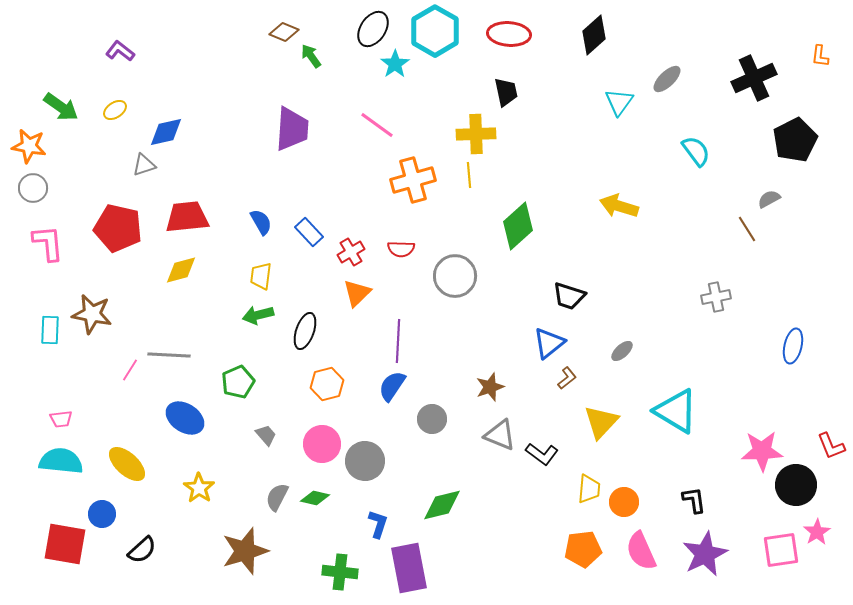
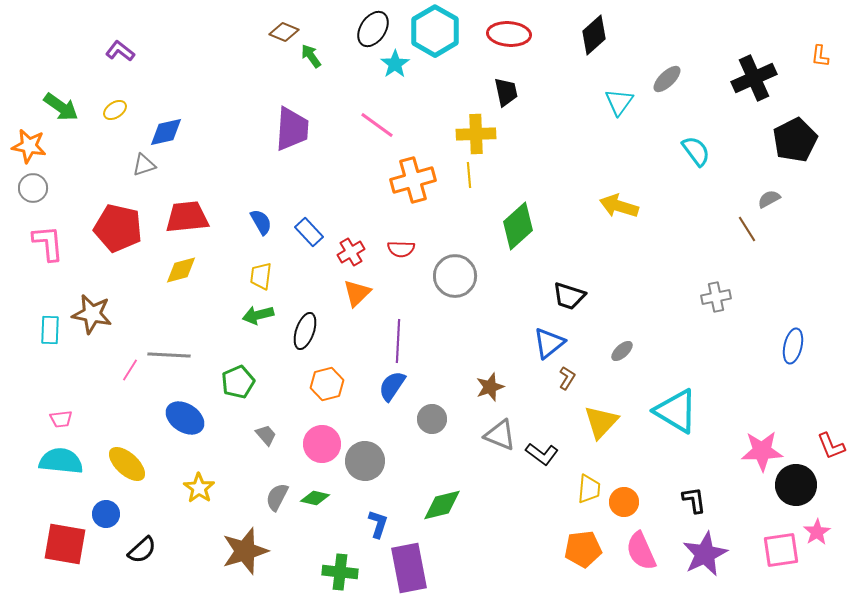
brown L-shape at (567, 378): rotated 20 degrees counterclockwise
blue circle at (102, 514): moved 4 px right
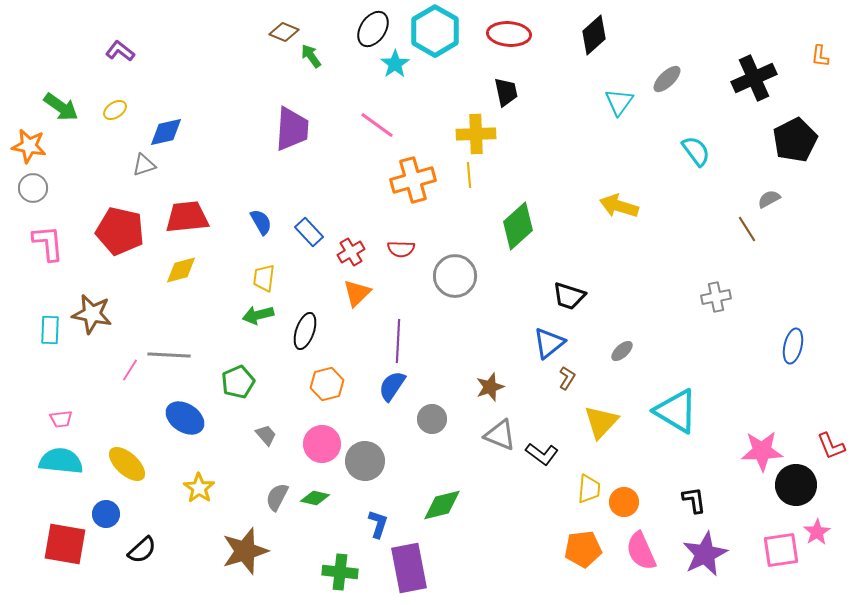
red pentagon at (118, 228): moved 2 px right, 3 px down
yellow trapezoid at (261, 276): moved 3 px right, 2 px down
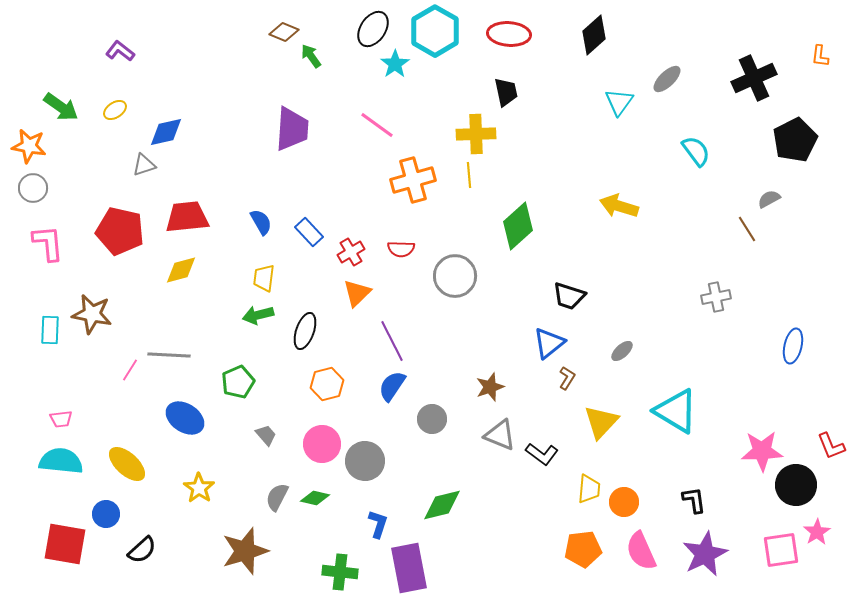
purple line at (398, 341): moved 6 px left; rotated 30 degrees counterclockwise
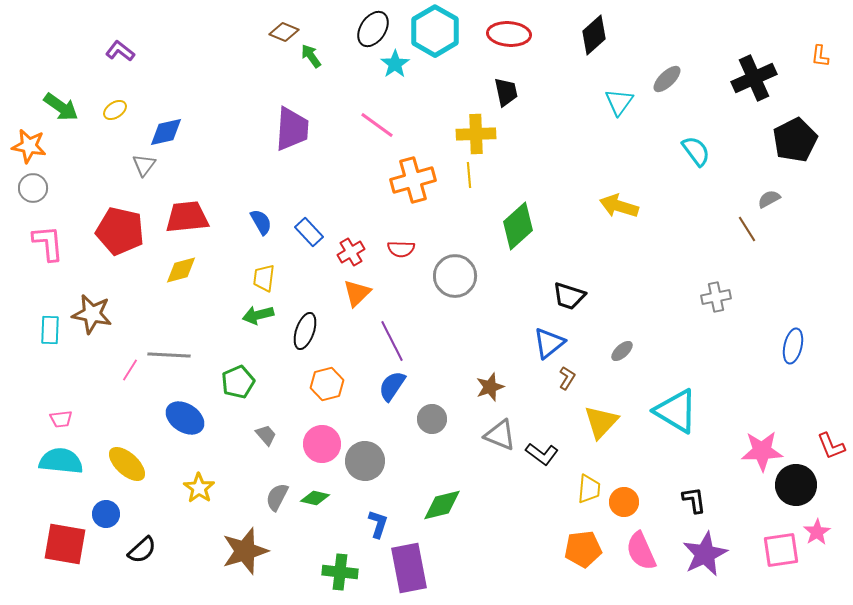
gray triangle at (144, 165): rotated 35 degrees counterclockwise
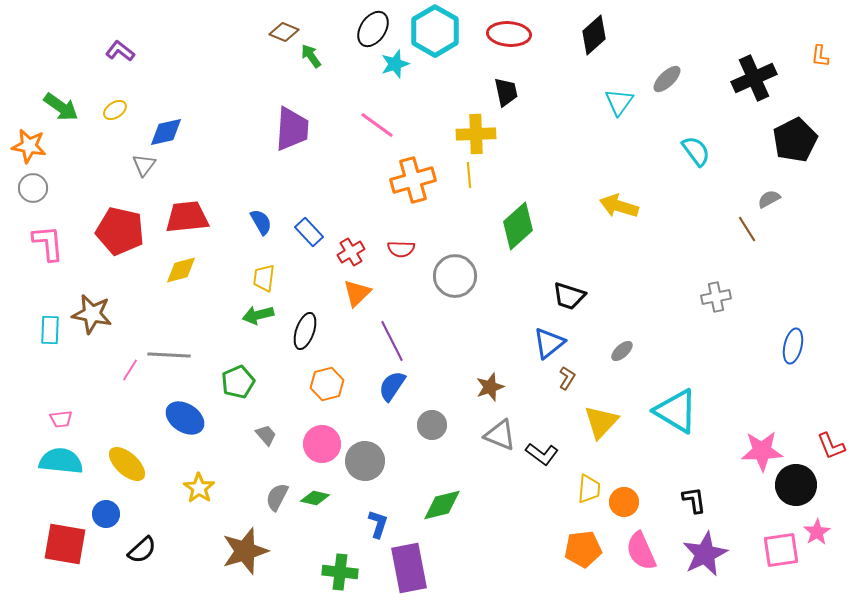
cyan star at (395, 64): rotated 16 degrees clockwise
gray circle at (432, 419): moved 6 px down
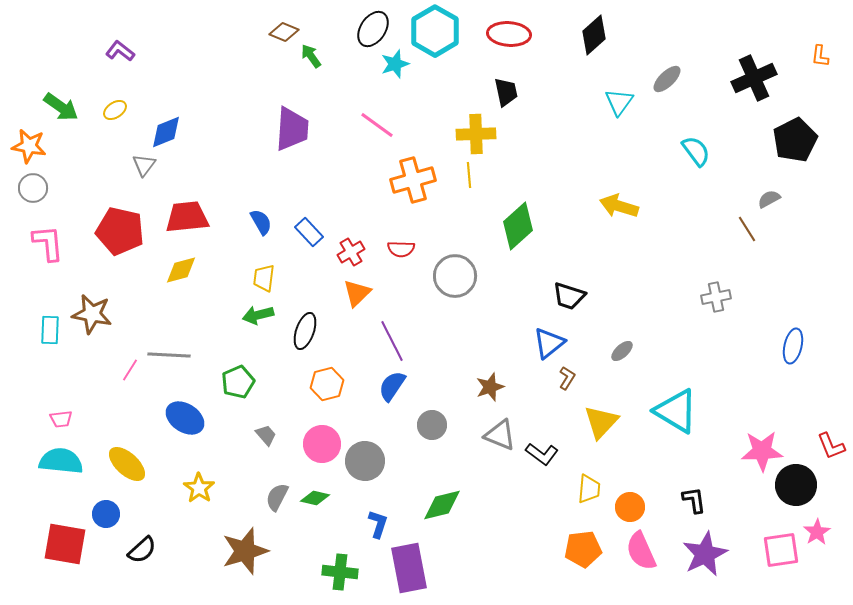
blue diamond at (166, 132): rotated 9 degrees counterclockwise
orange circle at (624, 502): moved 6 px right, 5 px down
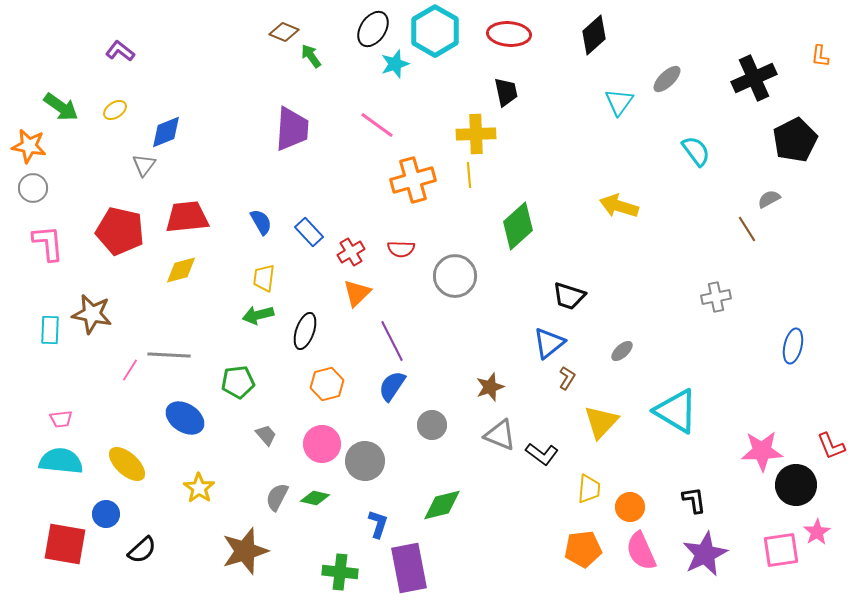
green pentagon at (238, 382): rotated 16 degrees clockwise
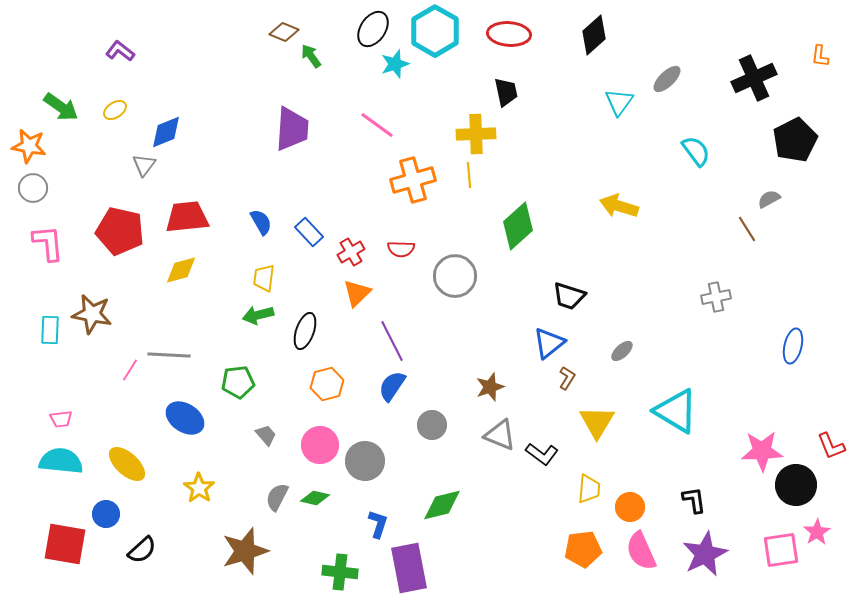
yellow triangle at (601, 422): moved 4 px left; rotated 12 degrees counterclockwise
pink circle at (322, 444): moved 2 px left, 1 px down
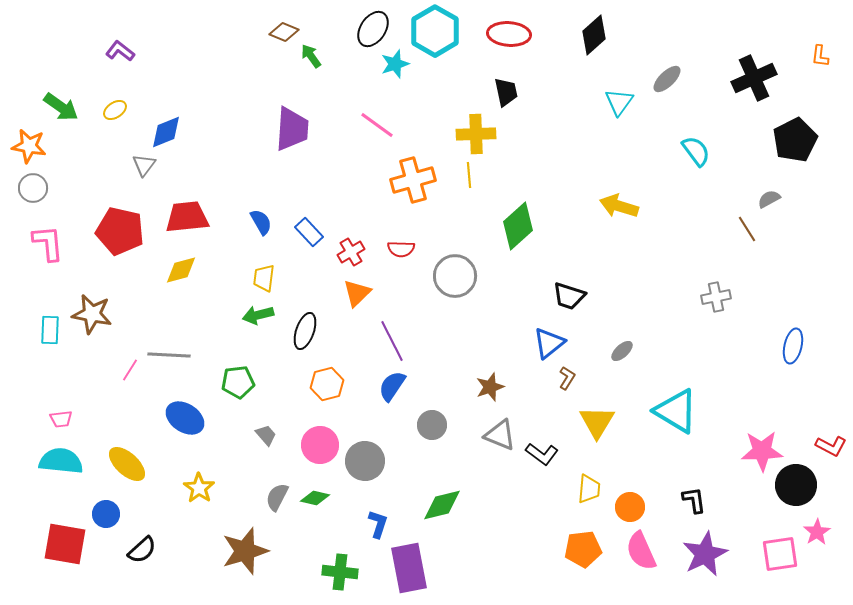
red L-shape at (831, 446): rotated 40 degrees counterclockwise
pink square at (781, 550): moved 1 px left, 4 px down
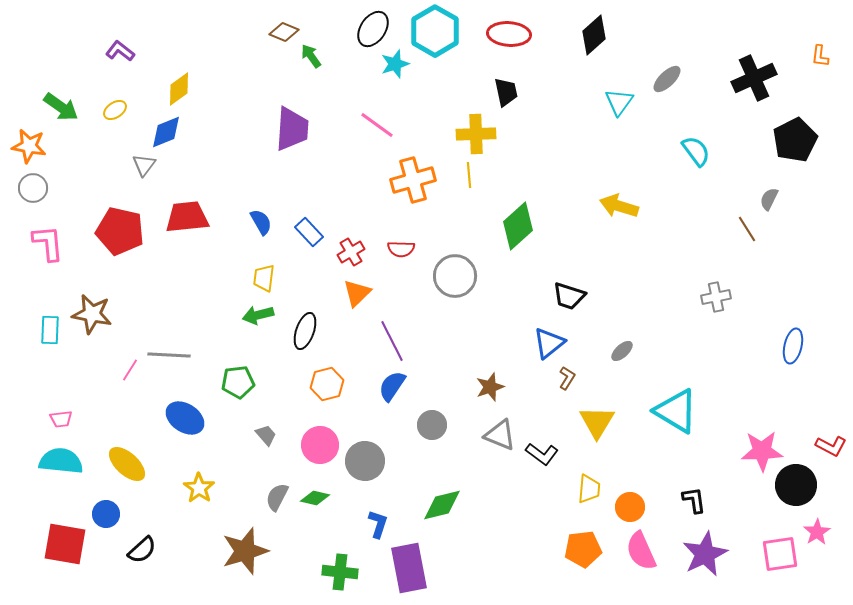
gray semicircle at (769, 199): rotated 35 degrees counterclockwise
yellow diamond at (181, 270): moved 2 px left, 181 px up; rotated 20 degrees counterclockwise
